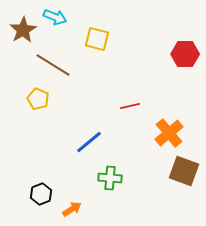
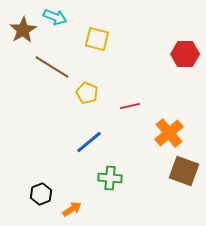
brown line: moved 1 px left, 2 px down
yellow pentagon: moved 49 px right, 6 px up
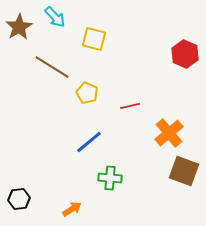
cyan arrow: rotated 25 degrees clockwise
brown star: moved 4 px left, 3 px up
yellow square: moved 3 px left
red hexagon: rotated 24 degrees clockwise
black hexagon: moved 22 px left, 5 px down; rotated 15 degrees clockwise
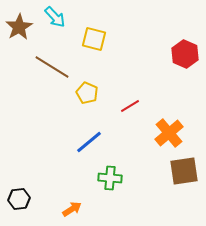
red line: rotated 18 degrees counterclockwise
brown square: rotated 28 degrees counterclockwise
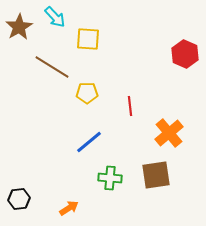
yellow square: moved 6 px left; rotated 10 degrees counterclockwise
yellow pentagon: rotated 25 degrees counterclockwise
red line: rotated 66 degrees counterclockwise
brown square: moved 28 px left, 4 px down
orange arrow: moved 3 px left, 1 px up
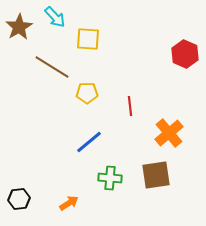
orange arrow: moved 5 px up
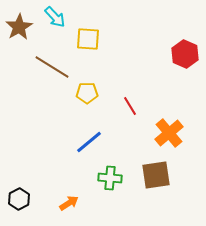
red line: rotated 24 degrees counterclockwise
black hexagon: rotated 20 degrees counterclockwise
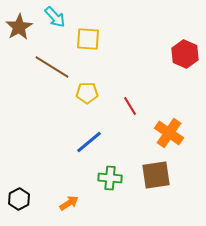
orange cross: rotated 16 degrees counterclockwise
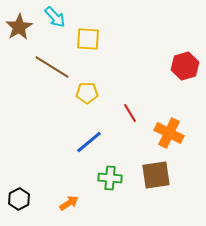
red hexagon: moved 12 px down; rotated 20 degrees clockwise
red line: moved 7 px down
orange cross: rotated 8 degrees counterclockwise
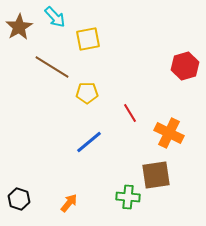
yellow square: rotated 15 degrees counterclockwise
green cross: moved 18 px right, 19 px down
black hexagon: rotated 15 degrees counterclockwise
orange arrow: rotated 18 degrees counterclockwise
